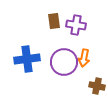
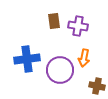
purple cross: moved 2 px right, 1 px down
purple circle: moved 4 px left, 8 px down
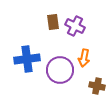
brown rectangle: moved 1 px left, 1 px down
purple cross: moved 3 px left; rotated 18 degrees clockwise
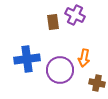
purple cross: moved 11 px up
brown cross: moved 3 px up
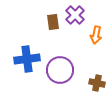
purple cross: rotated 18 degrees clockwise
orange arrow: moved 12 px right, 23 px up
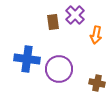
blue cross: rotated 15 degrees clockwise
purple circle: moved 1 px left, 1 px up
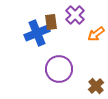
brown rectangle: moved 2 px left
orange arrow: moved 1 px up; rotated 42 degrees clockwise
blue cross: moved 10 px right, 26 px up; rotated 30 degrees counterclockwise
brown cross: moved 1 px left, 3 px down; rotated 35 degrees clockwise
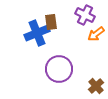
purple cross: moved 10 px right; rotated 18 degrees counterclockwise
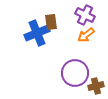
orange arrow: moved 10 px left, 1 px down
purple circle: moved 16 px right, 4 px down
brown cross: rotated 28 degrees clockwise
